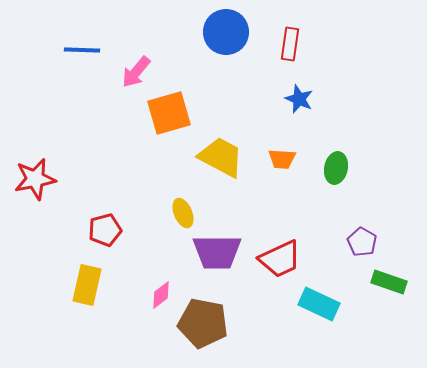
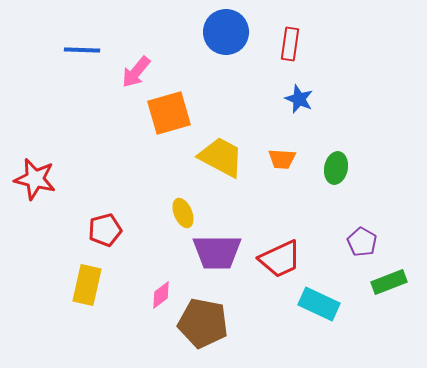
red star: rotated 24 degrees clockwise
green rectangle: rotated 40 degrees counterclockwise
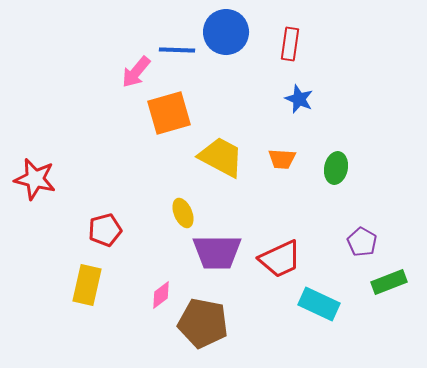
blue line: moved 95 px right
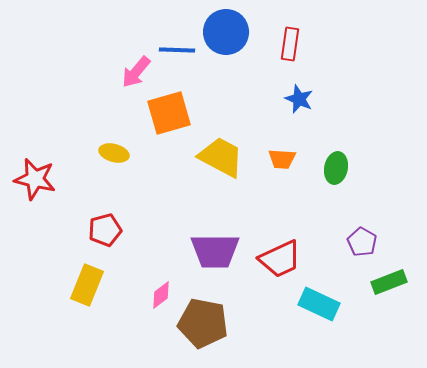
yellow ellipse: moved 69 px left, 60 px up; rotated 52 degrees counterclockwise
purple trapezoid: moved 2 px left, 1 px up
yellow rectangle: rotated 9 degrees clockwise
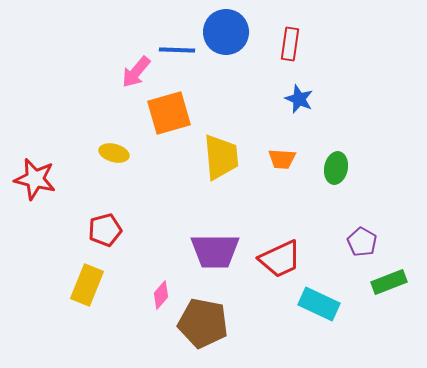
yellow trapezoid: rotated 57 degrees clockwise
pink diamond: rotated 12 degrees counterclockwise
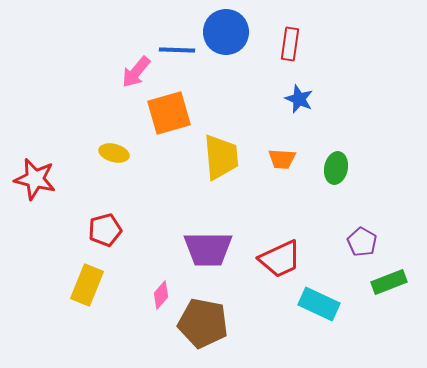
purple trapezoid: moved 7 px left, 2 px up
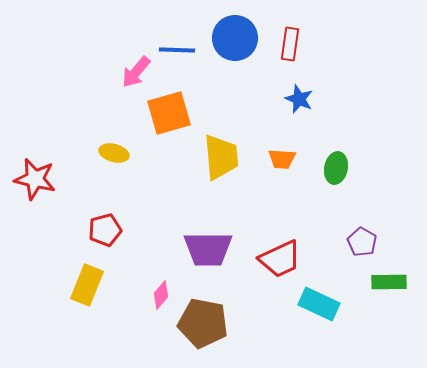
blue circle: moved 9 px right, 6 px down
green rectangle: rotated 20 degrees clockwise
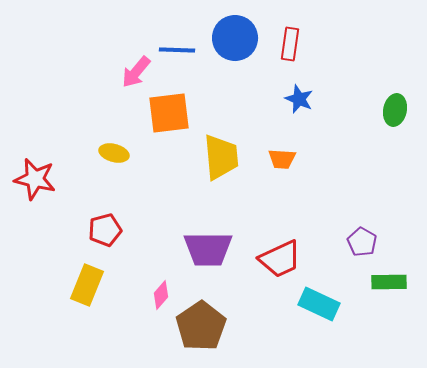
orange square: rotated 9 degrees clockwise
green ellipse: moved 59 px right, 58 px up
brown pentagon: moved 2 px left, 3 px down; rotated 27 degrees clockwise
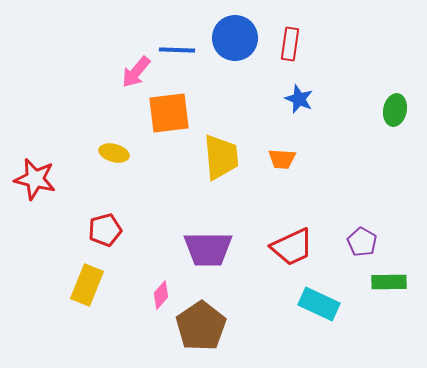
red trapezoid: moved 12 px right, 12 px up
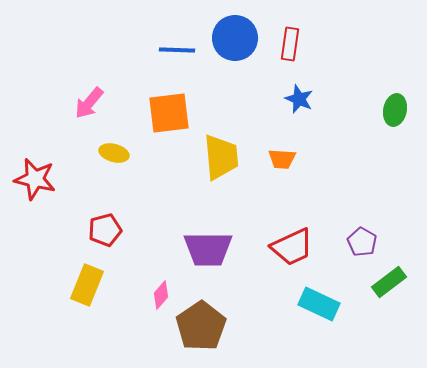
pink arrow: moved 47 px left, 31 px down
green rectangle: rotated 36 degrees counterclockwise
